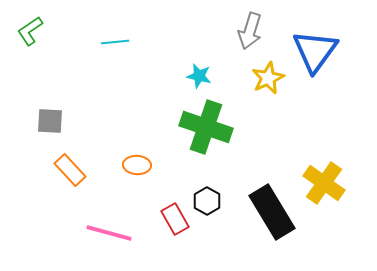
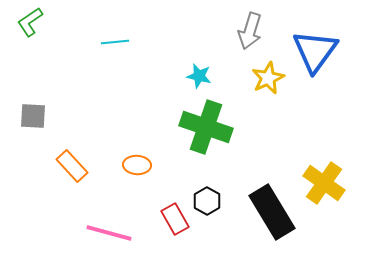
green L-shape: moved 9 px up
gray square: moved 17 px left, 5 px up
orange rectangle: moved 2 px right, 4 px up
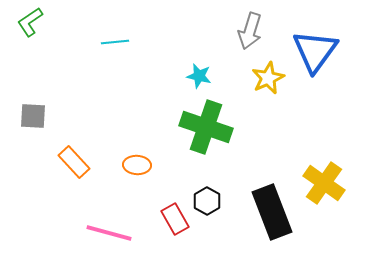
orange rectangle: moved 2 px right, 4 px up
black rectangle: rotated 10 degrees clockwise
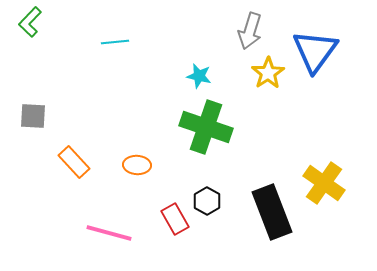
green L-shape: rotated 12 degrees counterclockwise
yellow star: moved 5 px up; rotated 8 degrees counterclockwise
